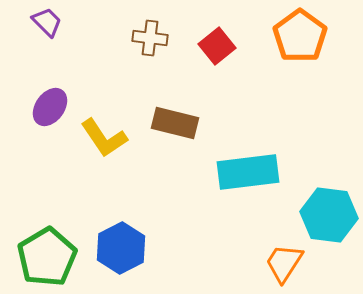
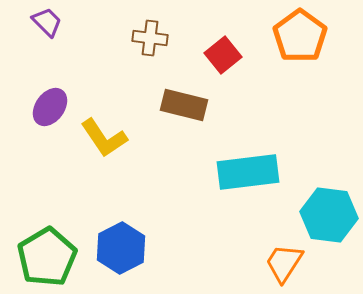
red square: moved 6 px right, 9 px down
brown rectangle: moved 9 px right, 18 px up
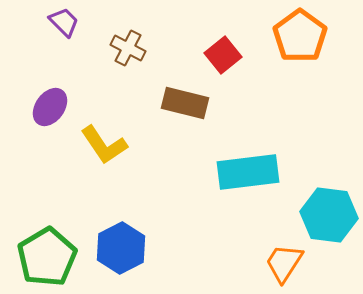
purple trapezoid: moved 17 px right
brown cross: moved 22 px left, 10 px down; rotated 20 degrees clockwise
brown rectangle: moved 1 px right, 2 px up
yellow L-shape: moved 7 px down
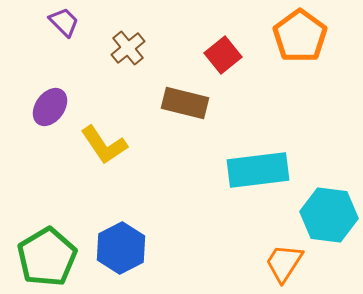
brown cross: rotated 24 degrees clockwise
cyan rectangle: moved 10 px right, 2 px up
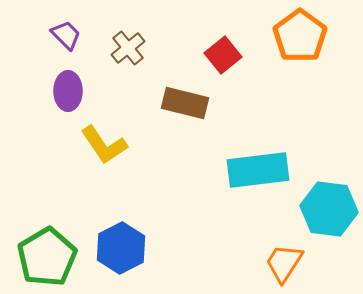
purple trapezoid: moved 2 px right, 13 px down
purple ellipse: moved 18 px right, 16 px up; rotated 36 degrees counterclockwise
cyan hexagon: moved 6 px up
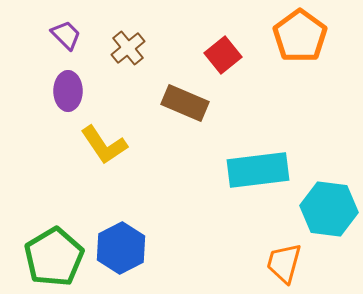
brown rectangle: rotated 9 degrees clockwise
green pentagon: moved 7 px right
orange trapezoid: rotated 18 degrees counterclockwise
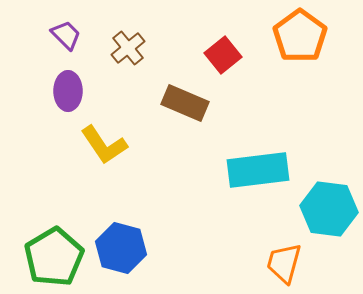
blue hexagon: rotated 18 degrees counterclockwise
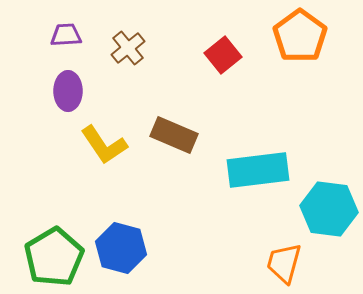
purple trapezoid: rotated 48 degrees counterclockwise
brown rectangle: moved 11 px left, 32 px down
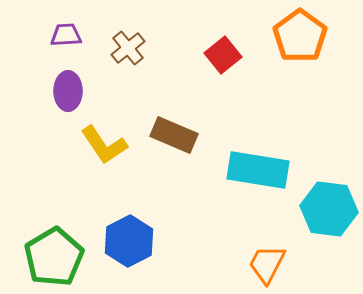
cyan rectangle: rotated 16 degrees clockwise
blue hexagon: moved 8 px right, 7 px up; rotated 18 degrees clockwise
orange trapezoid: moved 17 px left, 1 px down; rotated 12 degrees clockwise
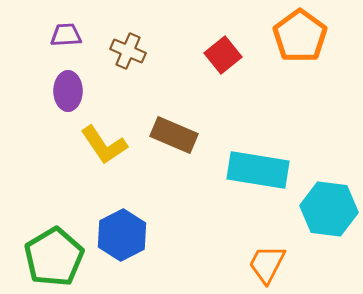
brown cross: moved 3 px down; rotated 28 degrees counterclockwise
blue hexagon: moved 7 px left, 6 px up
